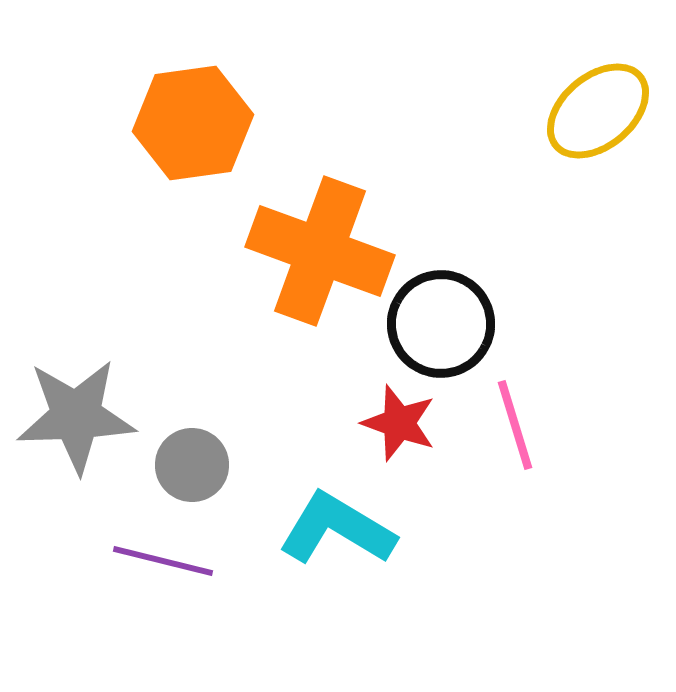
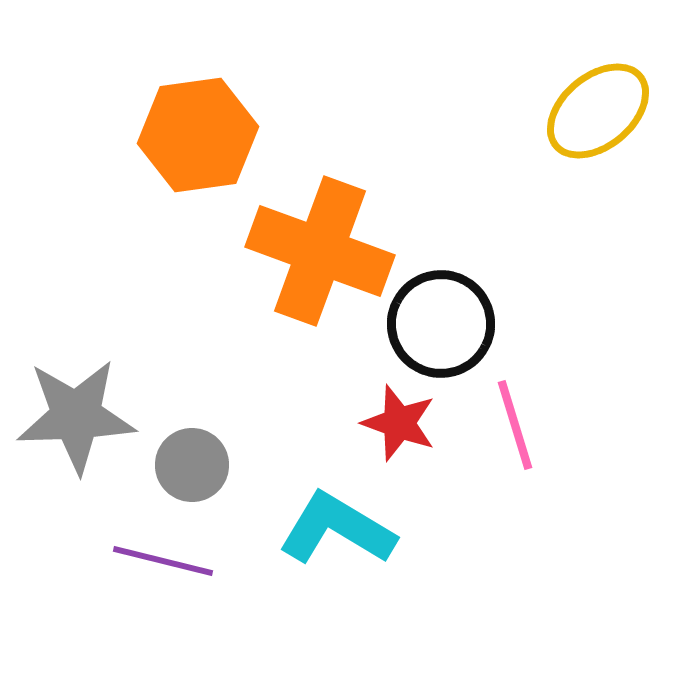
orange hexagon: moved 5 px right, 12 px down
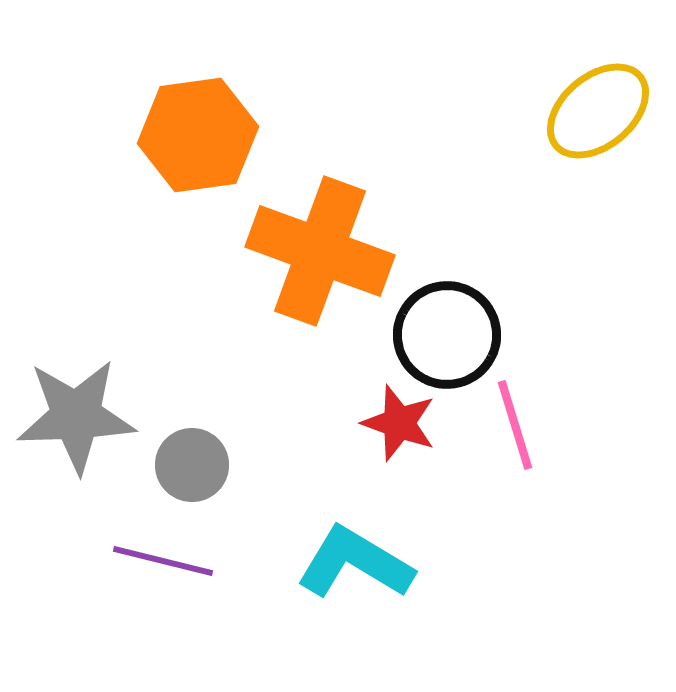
black circle: moved 6 px right, 11 px down
cyan L-shape: moved 18 px right, 34 px down
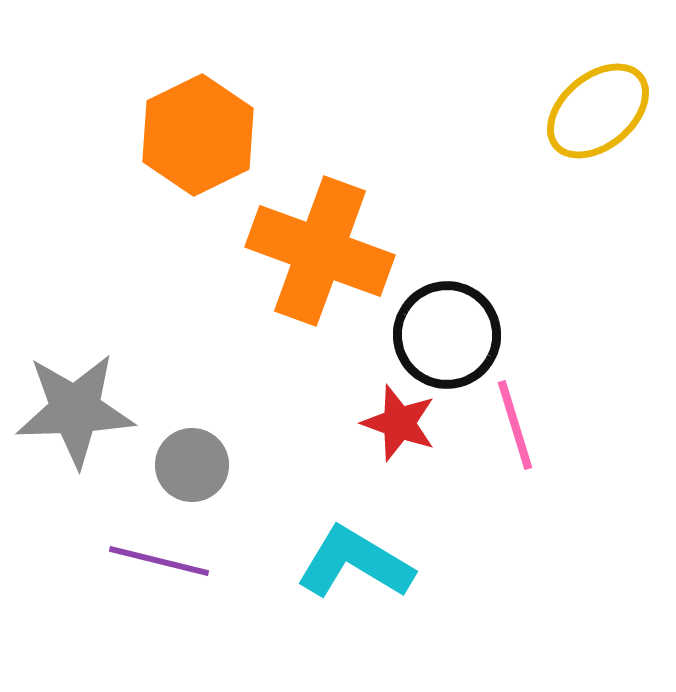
orange hexagon: rotated 18 degrees counterclockwise
gray star: moved 1 px left, 6 px up
purple line: moved 4 px left
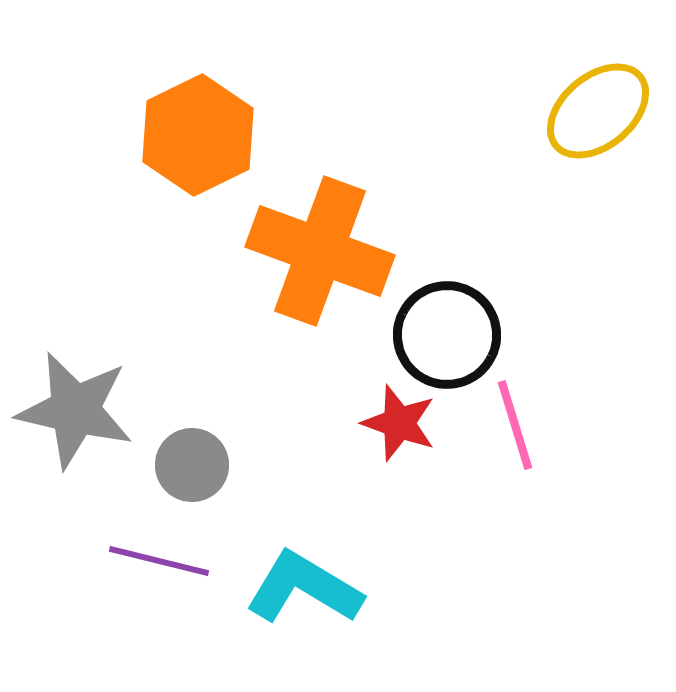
gray star: rotated 15 degrees clockwise
cyan L-shape: moved 51 px left, 25 px down
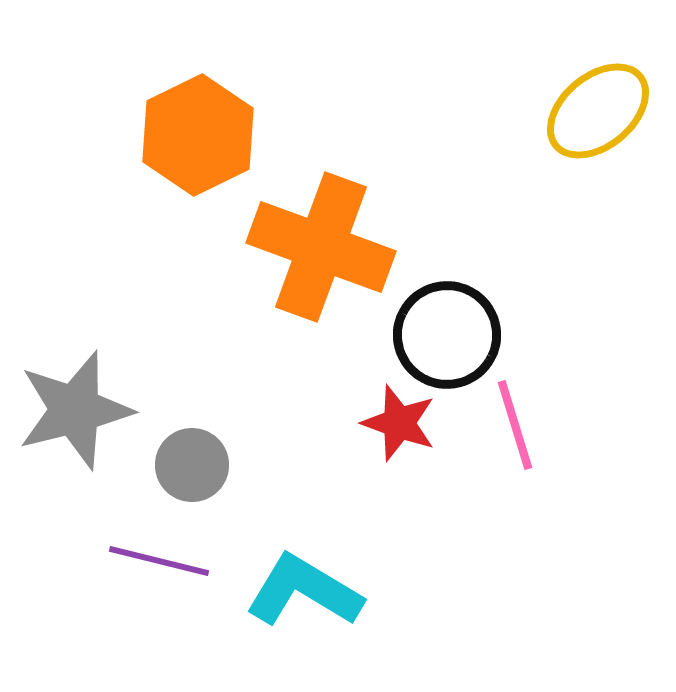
orange cross: moved 1 px right, 4 px up
gray star: rotated 27 degrees counterclockwise
cyan L-shape: moved 3 px down
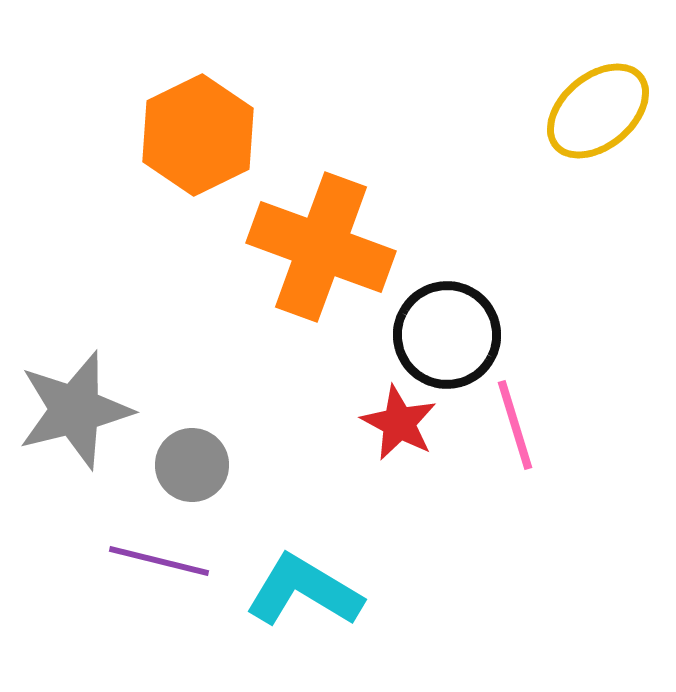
red star: rotated 8 degrees clockwise
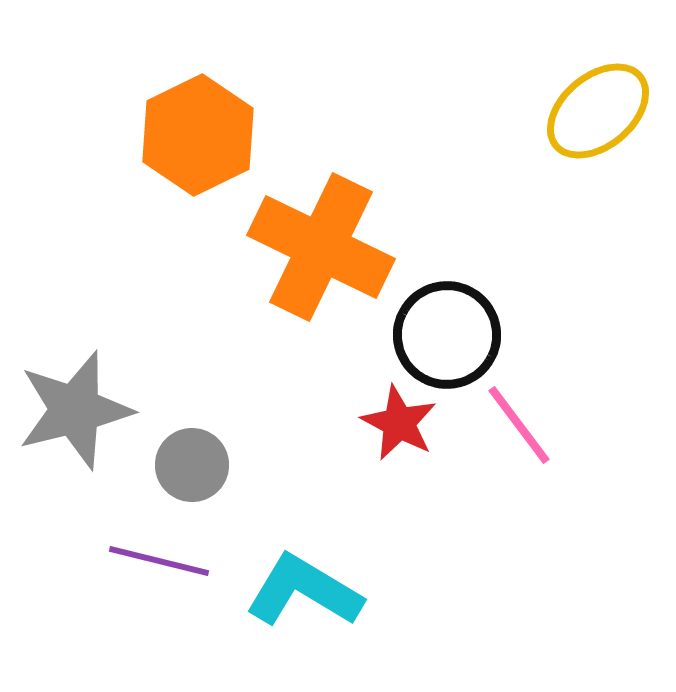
orange cross: rotated 6 degrees clockwise
pink line: moved 4 px right; rotated 20 degrees counterclockwise
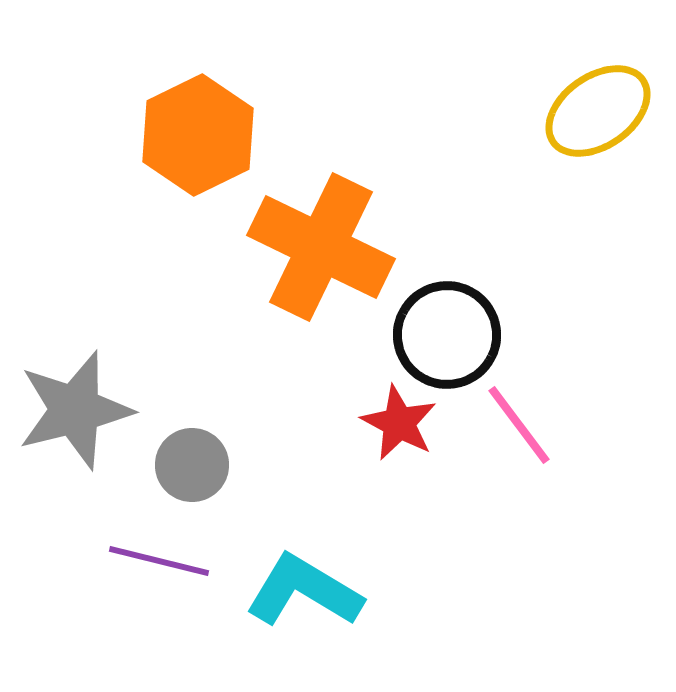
yellow ellipse: rotated 5 degrees clockwise
